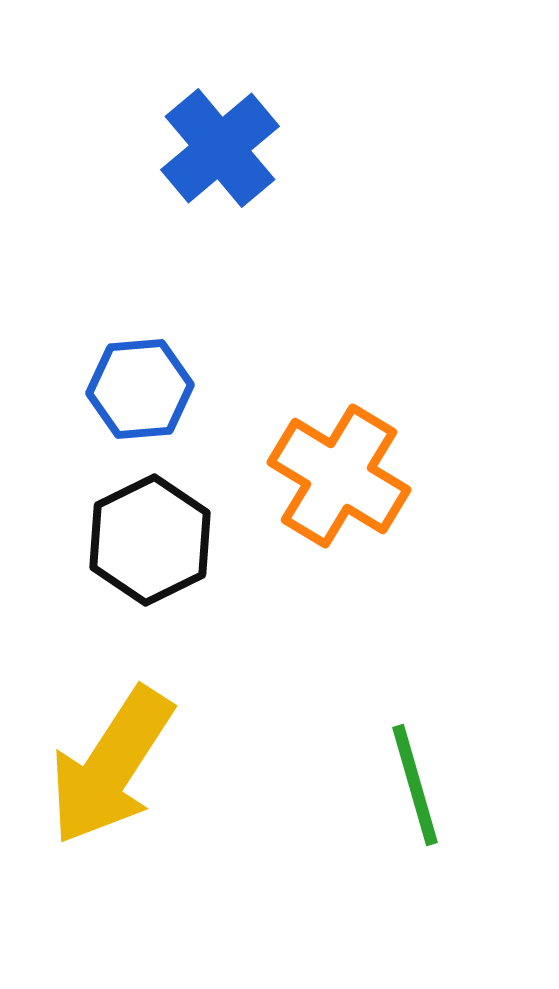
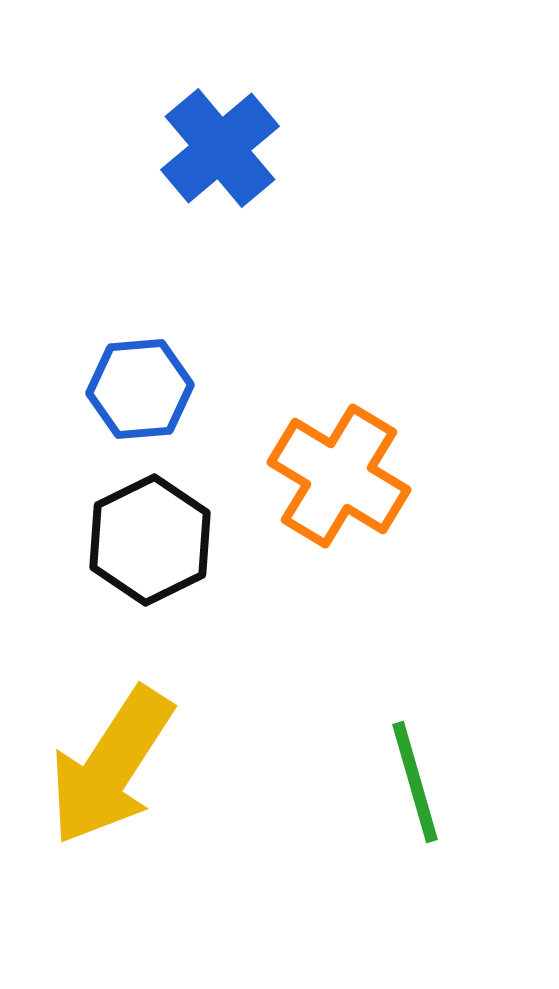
green line: moved 3 px up
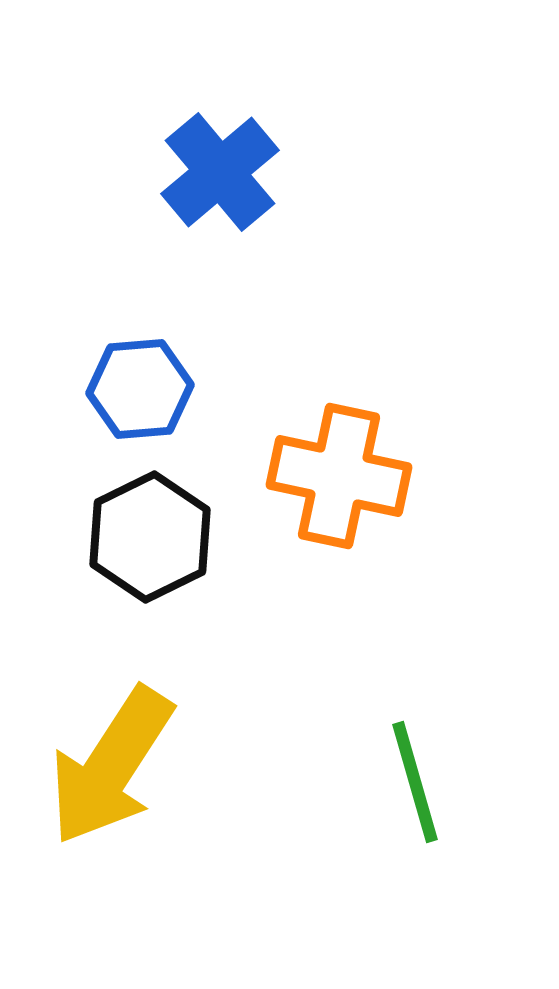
blue cross: moved 24 px down
orange cross: rotated 19 degrees counterclockwise
black hexagon: moved 3 px up
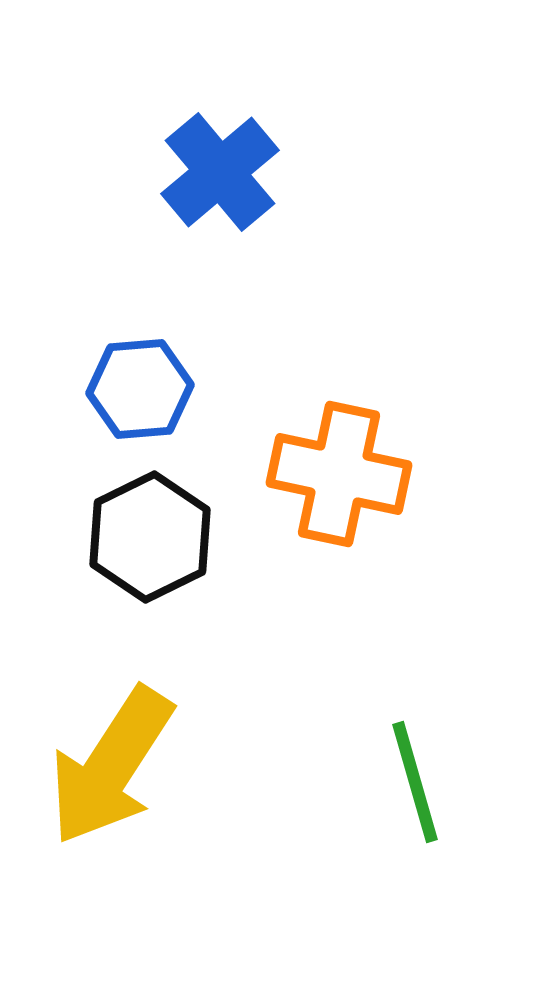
orange cross: moved 2 px up
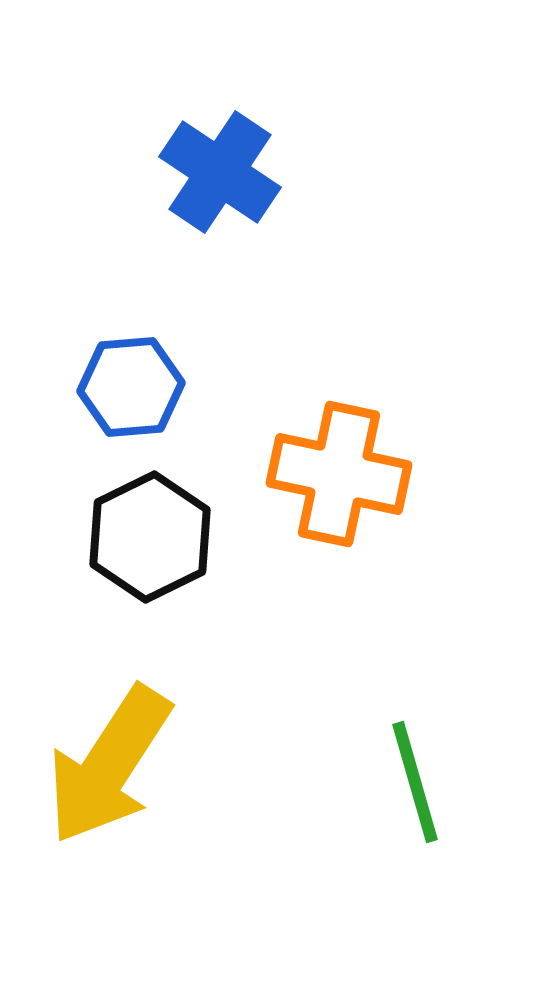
blue cross: rotated 16 degrees counterclockwise
blue hexagon: moved 9 px left, 2 px up
yellow arrow: moved 2 px left, 1 px up
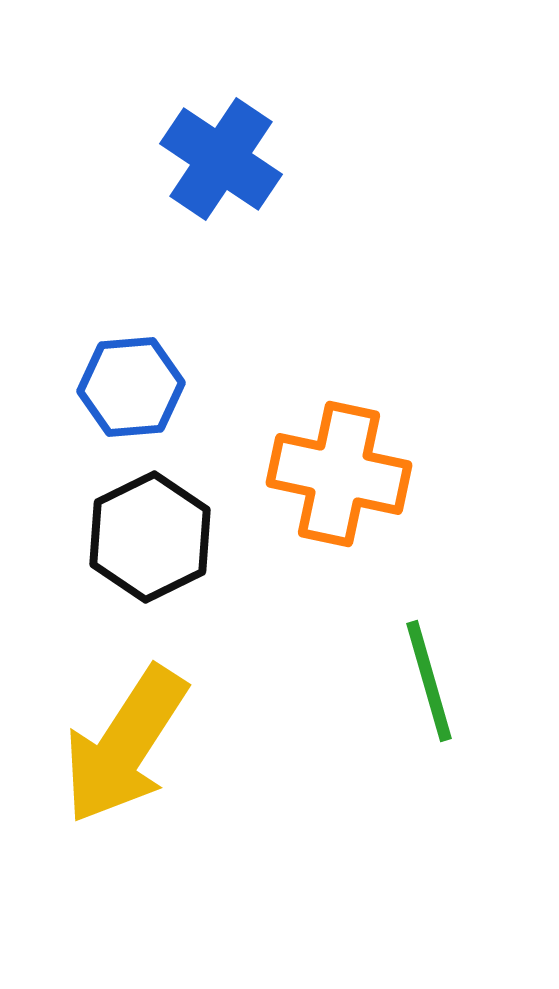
blue cross: moved 1 px right, 13 px up
yellow arrow: moved 16 px right, 20 px up
green line: moved 14 px right, 101 px up
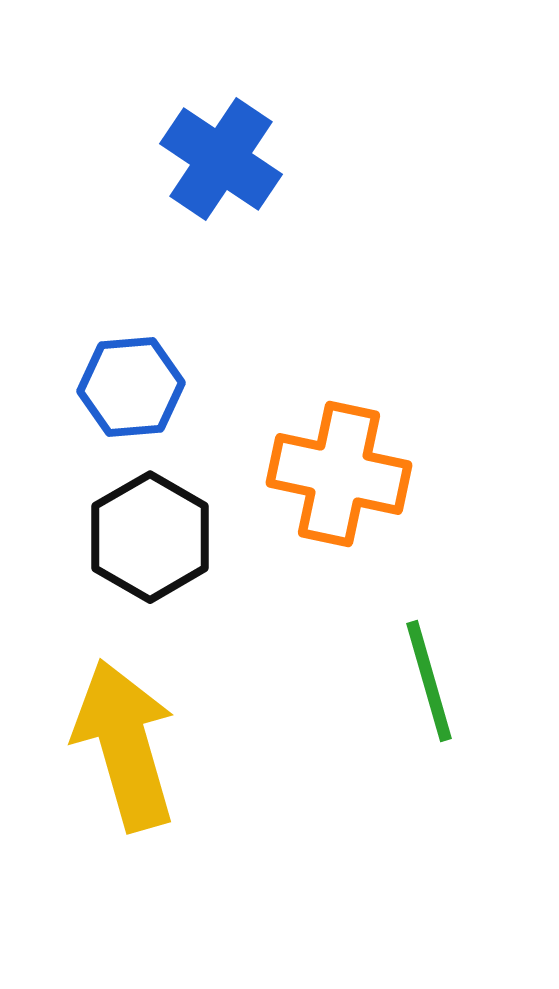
black hexagon: rotated 4 degrees counterclockwise
yellow arrow: rotated 131 degrees clockwise
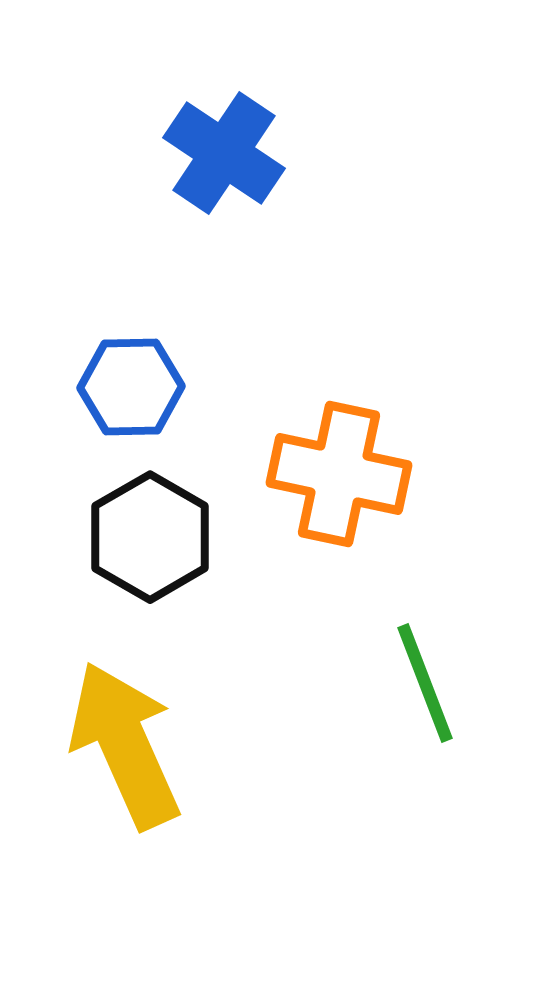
blue cross: moved 3 px right, 6 px up
blue hexagon: rotated 4 degrees clockwise
green line: moved 4 px left, 2 px down; rotated 5 degrees counterclockwise
yellow arrow: rotated 8 degrees counterclockwise
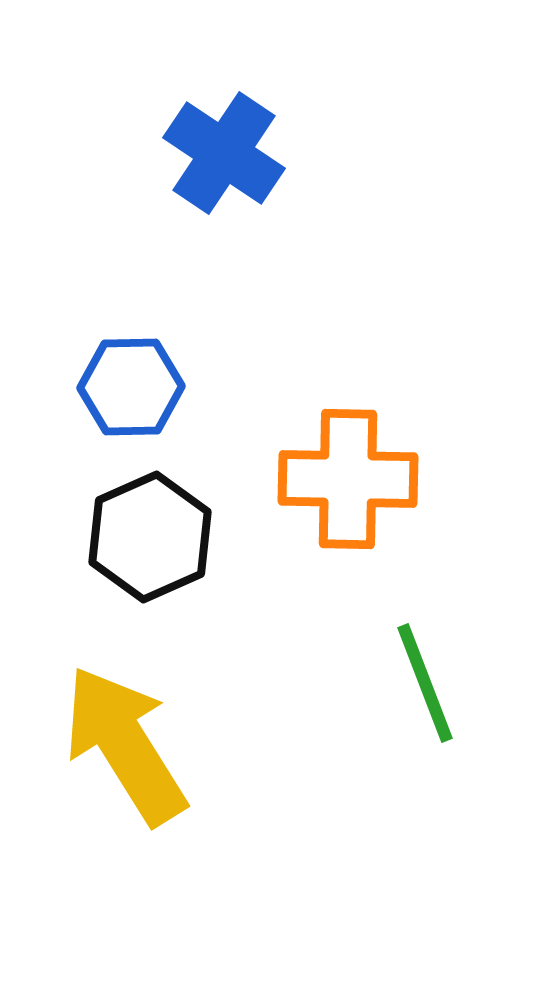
orange cross: moved 9 px right, 5 px down; rotated 11 degrees counterclockwise
black hexagon: rotated 6 degrees clockwise
yellow arrow: rotated 8 degrees counterclockwise
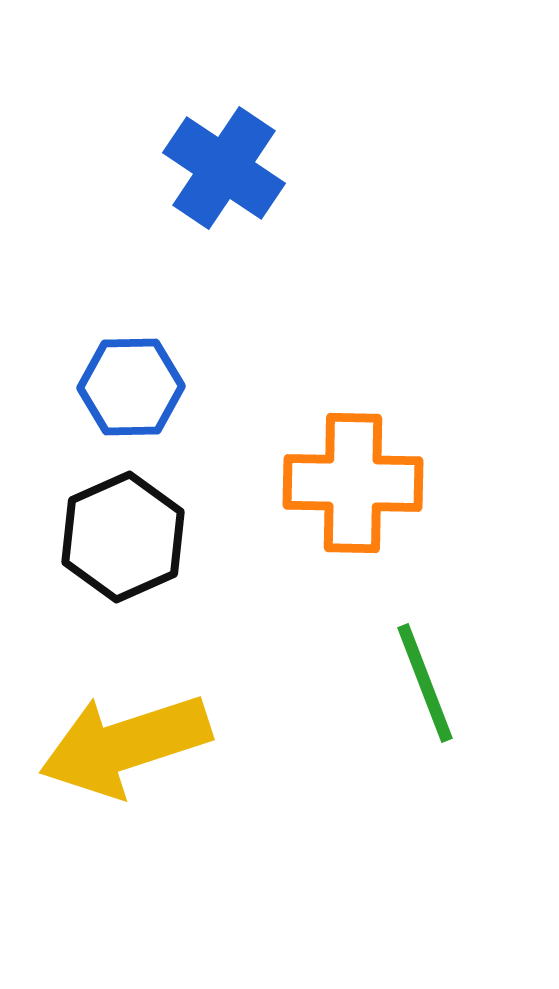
blue cross: moved 15 px down
orange cross: moved 5 px right, 4 px down
black hexagon: moved 27 px left
yellow arrow: rotated 76 degrees counterclockwise
